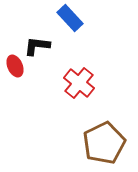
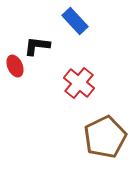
blue rectangle: moved 5 px right, 3 px down
brown pentagon: moved 1 px right, 6 px up
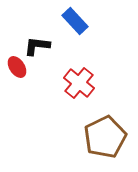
red ellipse: moved 2 px right, 1 px down; rotated 10 degrees counterclockwise
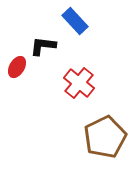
black L-shape: moved 6 px right
red ellipse: rotated 65 degrees clockwise
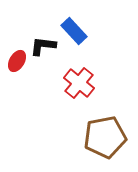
blue rectangle: moved 1 px left, 10 px down
red ellipse: moved 6 px up
brown pentagon: rotated 15 degrees clockwise
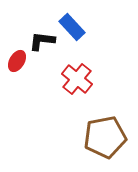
blue rectangle: moved 2 px left, 4 px up
black L-shape: moved 1 px left, 5 px up
red cross: moved 2 px left, 4 px up
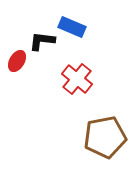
blue rectangle: rotated 24 degrees counterclockwise
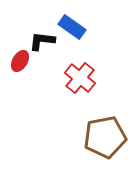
blue rectangle: rotated 12 degrees clockwise
red ellipse: moved 3 px right
red cross: moved 3 px right, 1 px up
